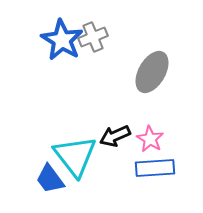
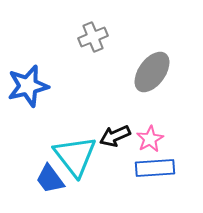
blue star: moved 34 px left, 46 px down; rotated 27 degrees clockwise
gray ellipse: rotated 6 degrees clockwise
pink star: rotated 12 degrees clockwise
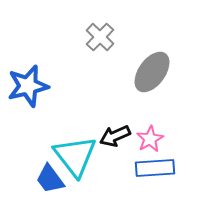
gray cross: moved 7 px right; rotated 24 degrees counterclockwise
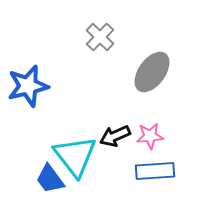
pink star: moved 3 px up; rotated 24 degrees clockwise
blue rectangle: moved 3 px down
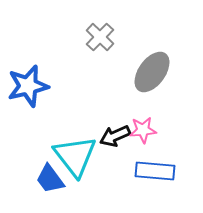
pink star: moved 7 px left, 6 px up
blue rectangle: rotated 9 degrees clockwise
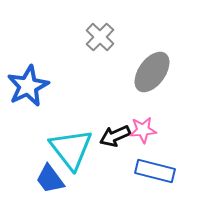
blue star: rotated 12 degrees counterclockwise
cyan triangle: moved 4 px left, 7 px up
blue rectangle: rotated 9 degrees clockwise
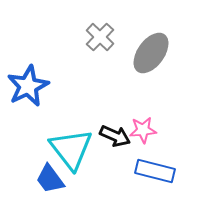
gray ellipse: moved 1 px left, 19 px up
black arrow: rotated 132 degrees counterclockwise
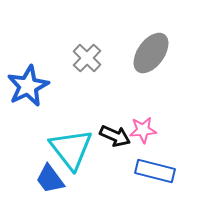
gray cross: moved 13 px left, 21 px down
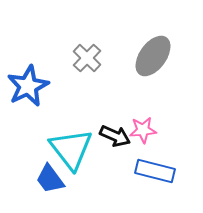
gray ellipse: moved 2 px right, 3 px down
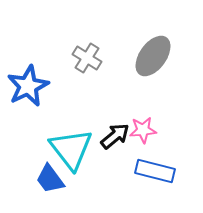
gray cross: rotated 12 degrees counterclockwise
black arrow: rotated 64 degrees counterclockwise
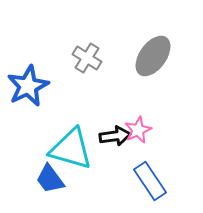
pink star: moved 5 px left; rotated 20 degrees counterclockwise
black arrow: rotated 32 degrees clockwise
cyan triangle: rotated 36 degrees counterclockwise
blue rectangle: moved 5 px left, 10 px down; rotated 42 degrees clockwise
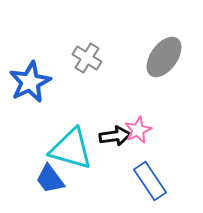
gray ellipse: moved 11 px right, 1 px down
blue star: moved 2 px right, 4 px up
